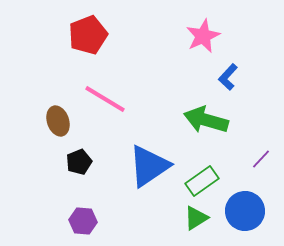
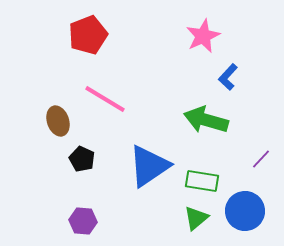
black pentagon: moved 3 px right, 3 px up; rotated 25 degrees counterclockwise
green rectangle: rotated 44 degrees clockwise
green triangle: rotated 8 degrees counterclockwise
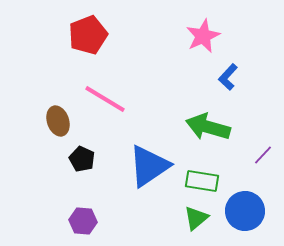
green arrow: moved 2 px right, 7 px down
purple line: moved 2 px right, 4 px up
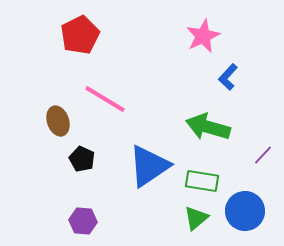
red pentagon: moved 8 px left; rotated 6 degrees counterclockwise
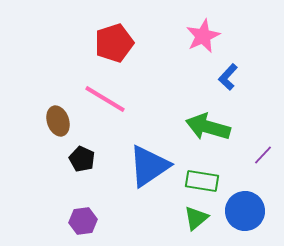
red pentagon: moved 34 px right, 8 px down; rotated 9 degrees clockwise
purple hexagon: rotated 12 degrees counterclockwise
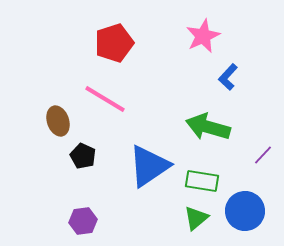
black pentagon: moved 1 px right, 3 px up
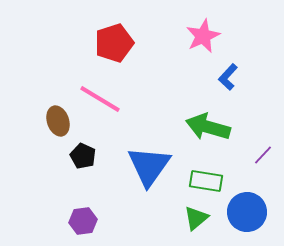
pink line: moved 5 px left
blue triangle: rotated 21 degrees counterclockwise
green rectangle: moved 4 px right
blue circle: moved 2 px right, 1 px down
